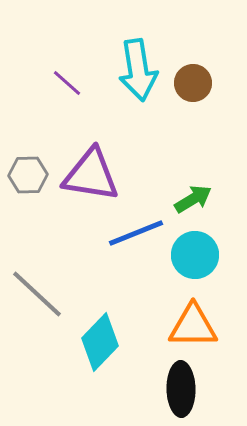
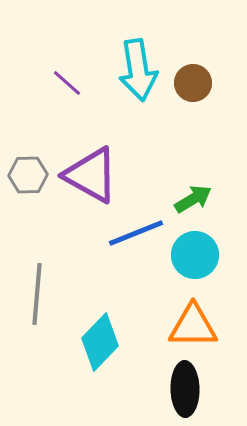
purple triangle: rotated 20 degrees clockwise
gray line: rotated 52 degrees clockwise
black ellipse: moved 4 px right
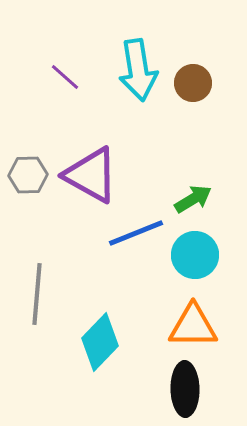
purple line: moved 2 px left, 6 px up
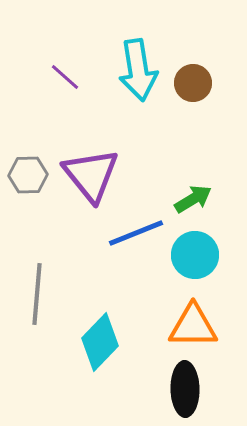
purple triangle: rotated 22 degrees clockwise
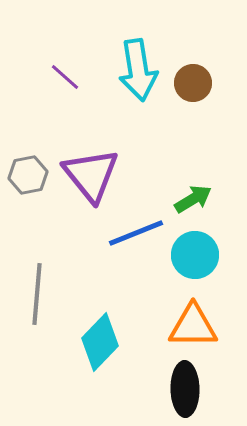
gray hexagon: rotated 9 degrees counterclockwise
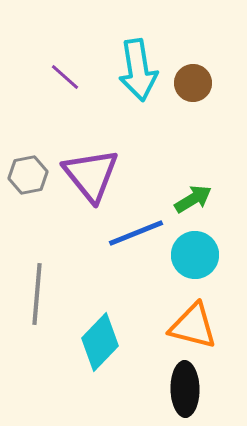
orange triangle: rotated 14 degrees clockwise
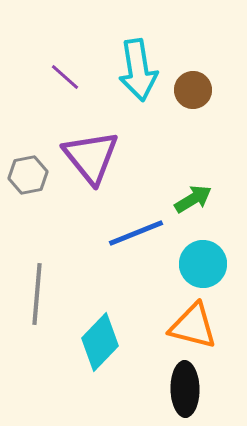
brown circle: moved 7 px down
purple triangle: moved 18 px up
cyan circle: moved 8 px right, 9 px down
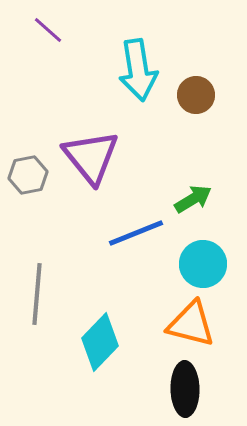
purple line: moved 17 px left, 47 px up
brown circle: moved 3 px right, 5 px down
orange triangle: moved 2 px left, 2 px up
